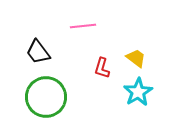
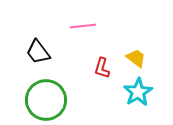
green circle: moved 3 px down
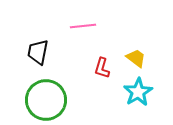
black trapezoid: rotated 48 degrees clockwise
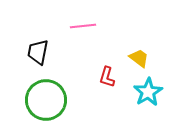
yellow trapezoid: moved 3 px right
red L-shape: moved 5 px right, 9 px down
cyan star: moved 10 px right
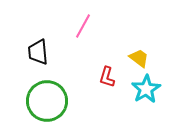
pink line: rotated 55 degrees counterclockwise
black trapezoid: rotated 16 degrees counterclockwise
cyan star: moved 2 px left, 3 px up
green circle: moved 1 px right, 1 px down
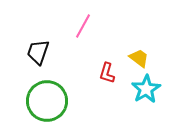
black trapezoid: rotated 24 degrees clockwise
red L-shape: moved 4 px up
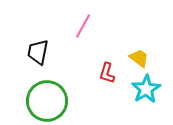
black trapezoid: rotated 8 degrees counterclockwise
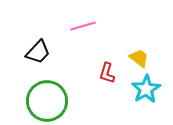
pink line: rotated 45 degrees clockwise
black trapezoid: rotated 148 degrees counterclockwise
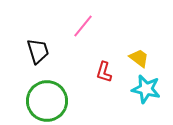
pink line: rotated 35 degrees counterclockwise
black trapezoid: moved 1 px up; rotated 60 degrees counterclockwise
red L-shape: moved 3 px left, 1 px up
cyan star: rotated 28 degrees counterclockwise
